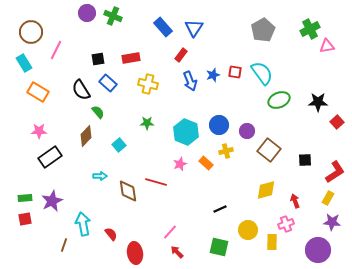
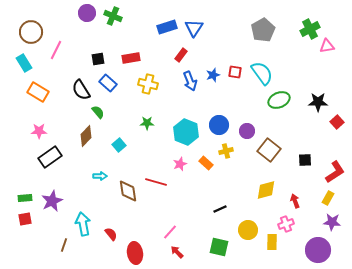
blue rectangle at (163, 27): moved 4 px right; rotated 66 degrees counterclockwise
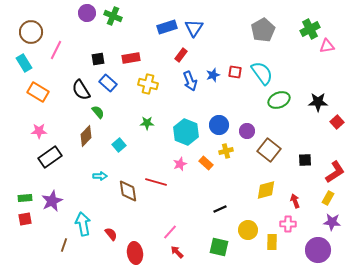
pink cross at (286, 224): moved 2 px right; rotated 21 degrees clockwise
